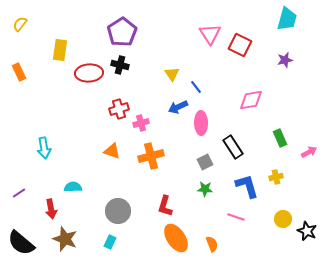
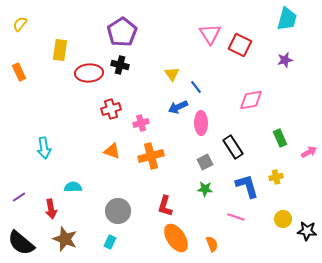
red cross: moved 8 px left
purple line: moved 4 px down
black star: rotated 18 degrees counterclockwise
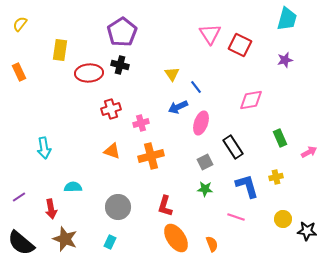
pink ellipse: rotated 20 degrees clockwise
gray circle: moved 4 px up
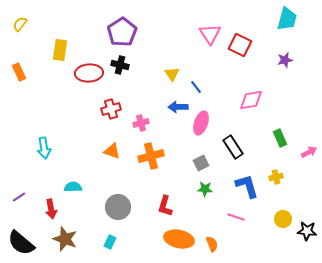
blue arrow: rotated 24 degrees clockwise
gray square: moved 4 px left, 1 px down
orange ellipse: moved 3 px right, 1 px down; rotated 44 degrees counterclockwise
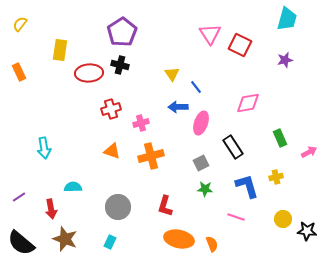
pink diamond: moved 3 px left, 3 px down
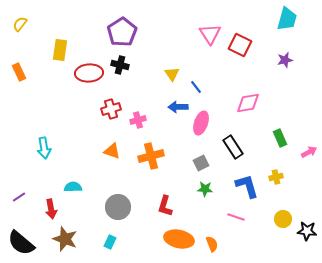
pink cross: moved 3 px left, 3 px up
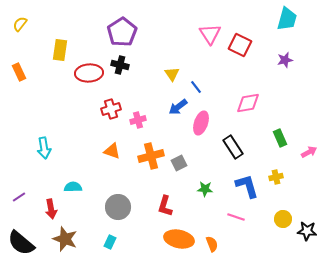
blue arrow: rotated 36 degrees counterclockwise
gray square: moved 22 px left
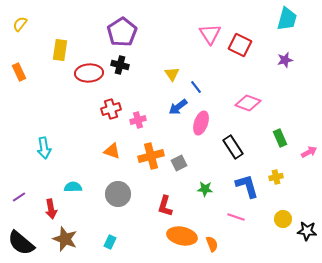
pink diamond: rotated 30 degrees clockwise
gray circle: moved 13 px up
orange ellipse: moved 3 px right, 3 px up
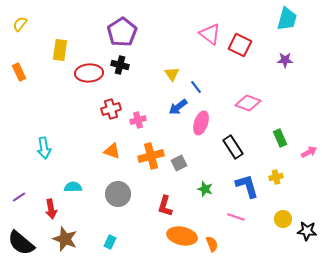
pink triangle: rotated 20 degrees counterclockwise
purple star: rotated 14 degrees clockwise
green star: rotated 14 degrees clockwise
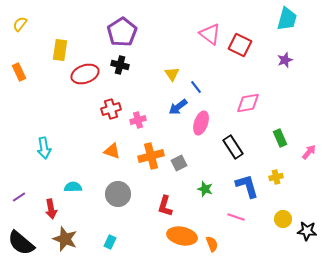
purple star: rotated 21 degrees counterclockwise
red ellipse: moved 4 px left, 1 px down; rotated 16 degrees counterclockwise
pink diamond: rotated 30 degrees counterclockwise
pink arrow: rotated 21 degrees counterclockwise
